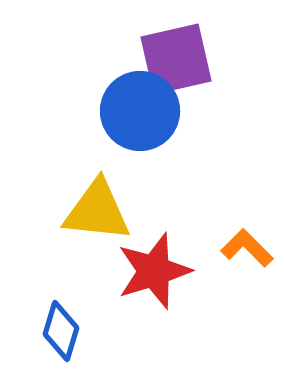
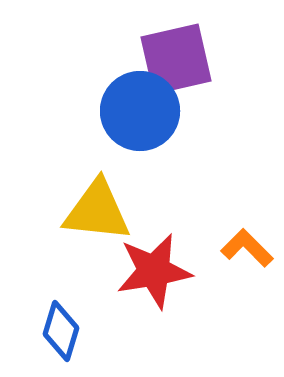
red star: rotated 8 degrees clockwise
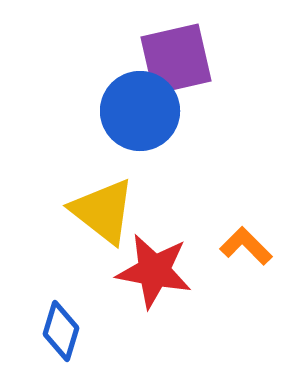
yellow triangle: moved 6 px right; rotated 32 degrees clockwise
orange L-shape: moved 1 px left, 2 px up
red star: rotated 20 degrees clockwise
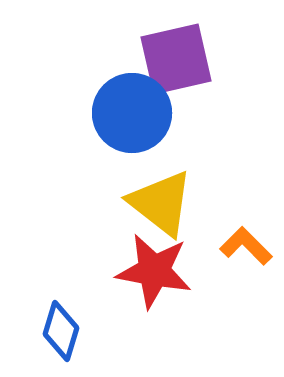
blue circle: moved 8 px left, 2 px down
yellow triangle: moved 58 px right, 8 px up
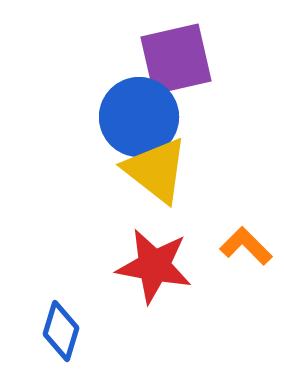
blue circle: moved 7 px right, 4 px down
yellow triangle: moved 5 px left, 33 px up
red star: moved 5 px up
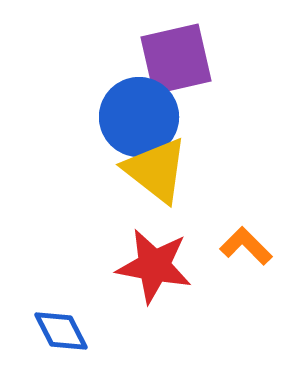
blue diamond: rotated 44 degrees counterclockwise
